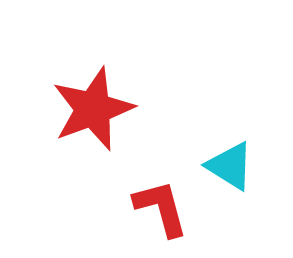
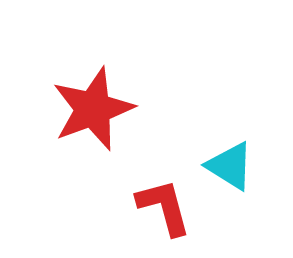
red L-shape: moved 3 px right, 1 px up
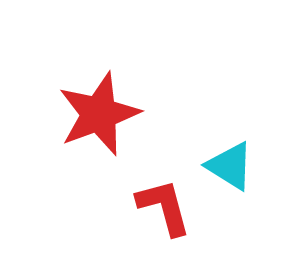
red star: moved 6 px right, 5 px down
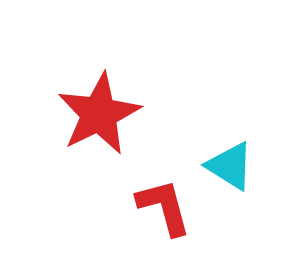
red star: rotated 6 degrees counterclockwise
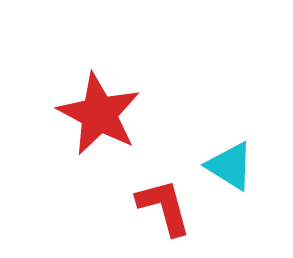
red star: rotated 18 degrees counterclockwise
